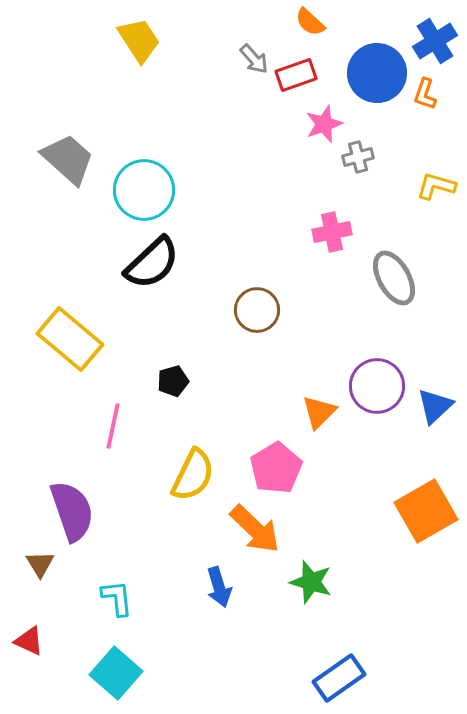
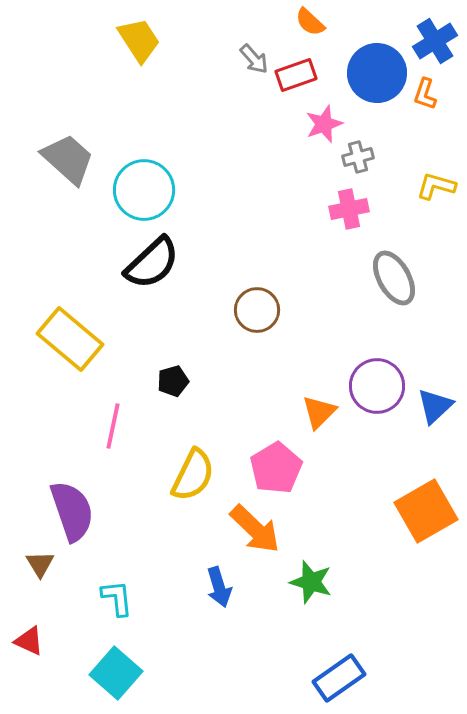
pink cross: moved 17 px right, 23 px up
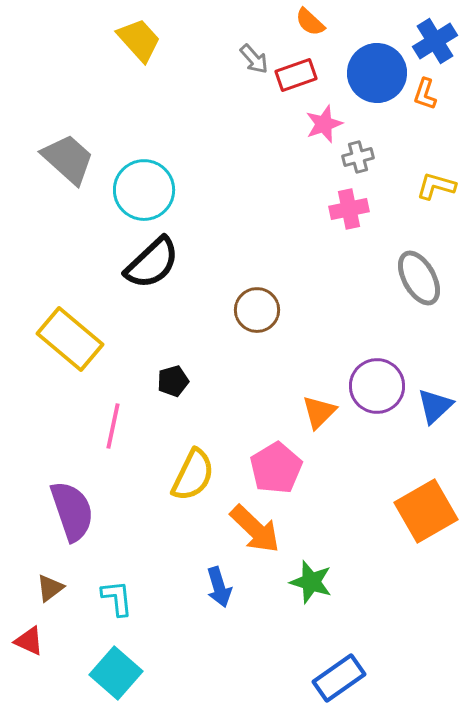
yellow trapezoid: rotated 9 degrees counterclockwise
gray ellipse: moved 25 px right
brown triangle: moved 10 px right, 24 px down; rotated 24 degrees clockwise
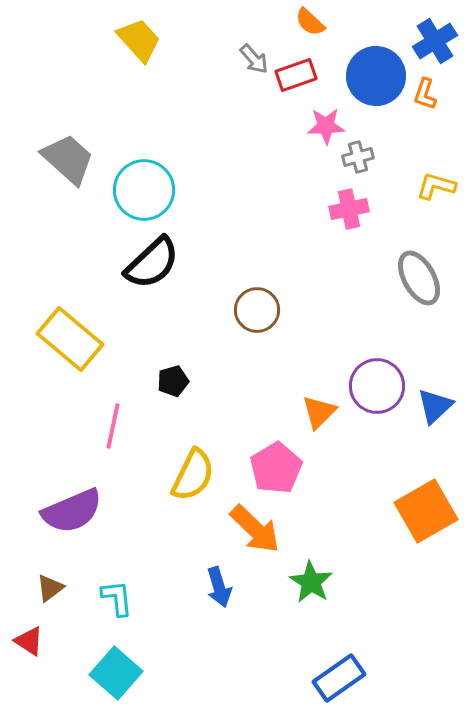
blue circle: moved 1 px left, 3 px down
pink star: moved 2 px right, 2 px down; rotated 18 degrees clockwise
purple semicircle: rotated 86 degrees clockwise
green star: rotated 15 degrees clockwise
red triangle: rotated 8 degrees clockwise
